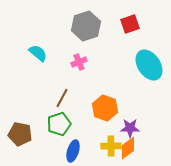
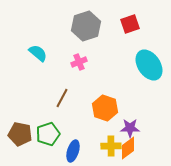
green pentagon: moved 11 px left, 10 px down
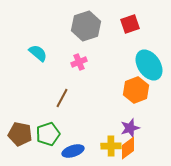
orange hexagon: moved 31 px right, 18 px up; rotated 20 degrees clockwise
purple star: rotated 18 degrees counterclockwise
blue ellipse: rotated 55 degrees clockwise
